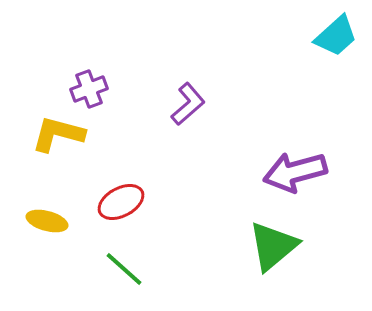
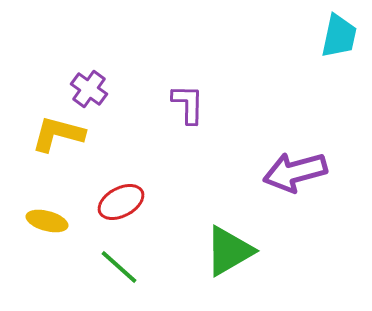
cyan trapezoid: moved 3 px right; rotated 36 degrees counterclockwise
purple cross: rotated 33 degrees counterclockwise
purple L-shape: rotated 48 degrees counterclockwise
green triangle: moved 44 px left, 5 px down; rotated 10 degrees clockwise
green line: moved 5 px left, 2 px up
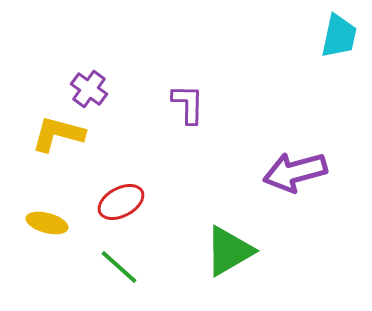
yellow ellipse: moved 2 px down
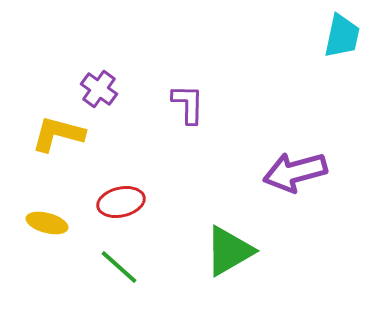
cyan trapezoid: moved 3 px right
purple cross: moved 10 px right
red ellipse: rotated 15 degrees clockwise
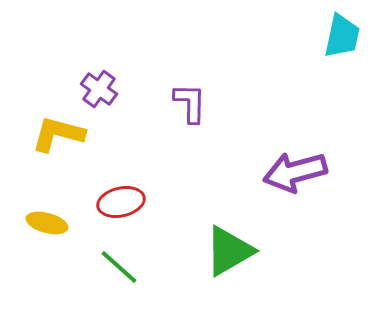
purple L-shape: moved 2 px right, 1 px up
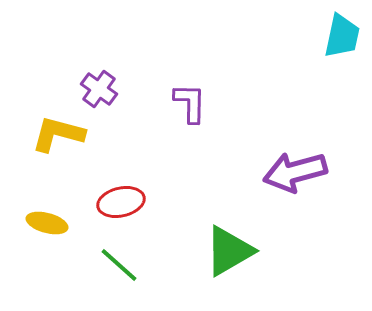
green line: moved 2 px up
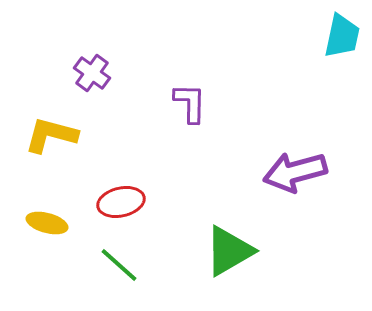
purple cross: moved 7 px left, 16 px up
yellow L-shape: moved 7 px left, 1 px down
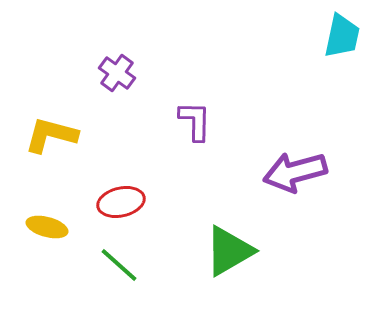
purple cross: moved 25 px right
purple L-shape: moved 5 px right, 18 px down
yellow ellipse: moved 4 px down
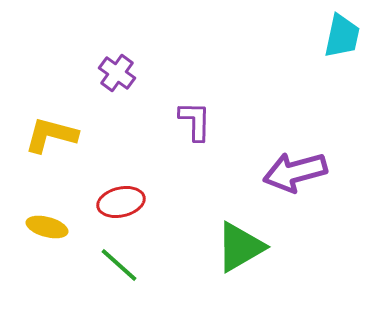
green triangle: moved 11 px right, 4 px up
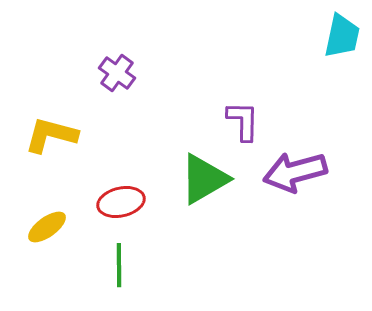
purple L-shape: moved 48 px right
yellow ellipse: rotated 51 degrees counterclockwise
green triangle: moved 36 px left, 68 px up
green line: rotated 48 degrees clockwise
